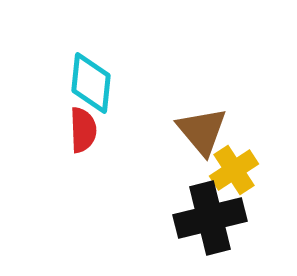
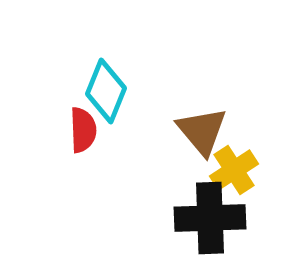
cyan diamond: moved 15 px right, 8 px down; rotated 16 degrees clockwise
black cross: rotated 12 degrees clockwise
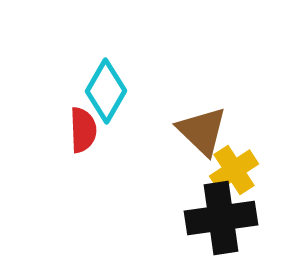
cyan diamond: rotated 8 degrees clockwise
brown triangle: rotated 6 degrees counterclockwise
black cross: moved 11 px right; rotated 6 degrees counterclockwise
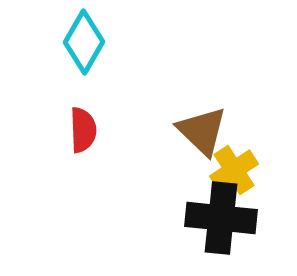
cyan diamond: moved 22 px left, 49 px up
black cross: rotated 14 degrees clockwise
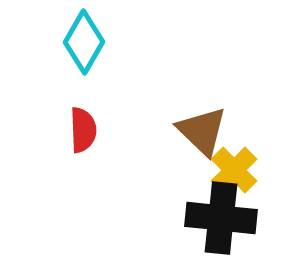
yellow cross: rotated 12 degrees counterclockwise
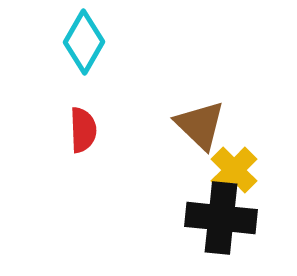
brown triangle: moved 2 px left, 6 px up
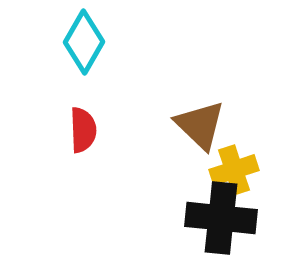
yellow cross: rotated 27 degrees clockwise
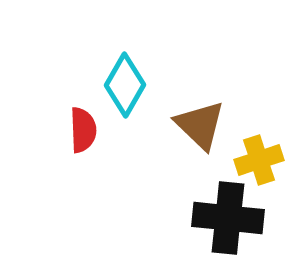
cyan diamond: moved 41 px right, 43 px down
yellow cross: moved 25 px right, 10 px up
black cross: moved 7 px right
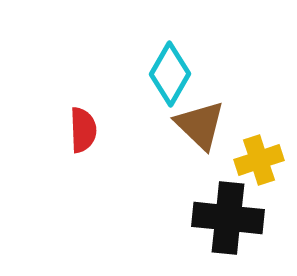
cyan diamond: moved 45 px right, 11 px up
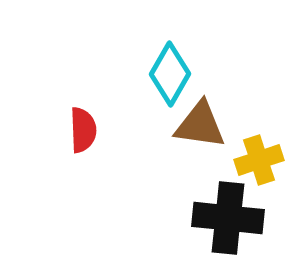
brown triangle: rotated 36 degrees counterclockwise
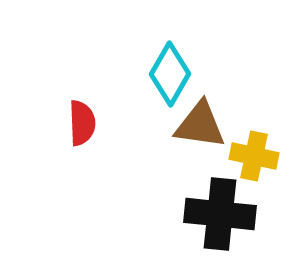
red semicircle: moved 1 px left, 7 px up
yellow cross: moved 5 px left, 4 px up; rotated 30 degrees clockwise
black cross: moved 8 px left, 4 px up
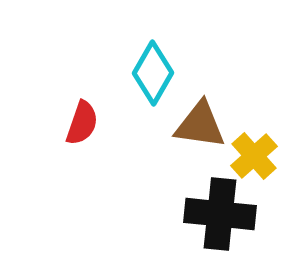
cyan diamond: moved 17 px left, 1 px up
red semicircle: rotated 21 degrees clockwise
yellow cross: rotated 36 degrees clockwise
